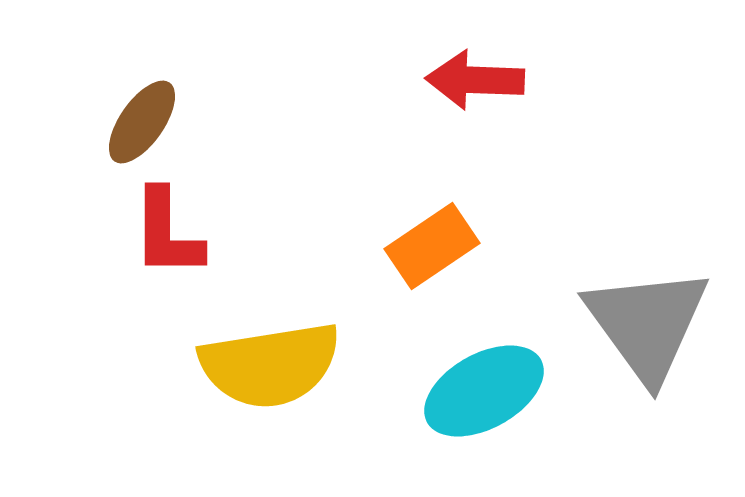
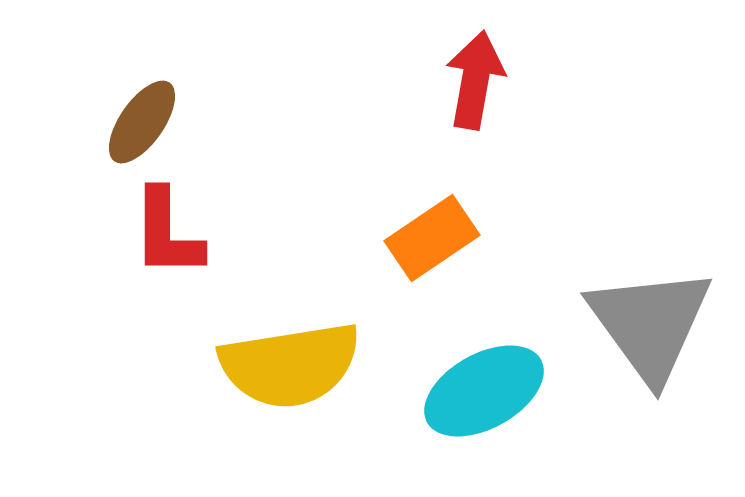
red arrow: rotated 98 degrees clockwise
orange rectangle: moved 8 px up
gray triangle: moved 3 px right
yellow semicircle: moved 20 px right
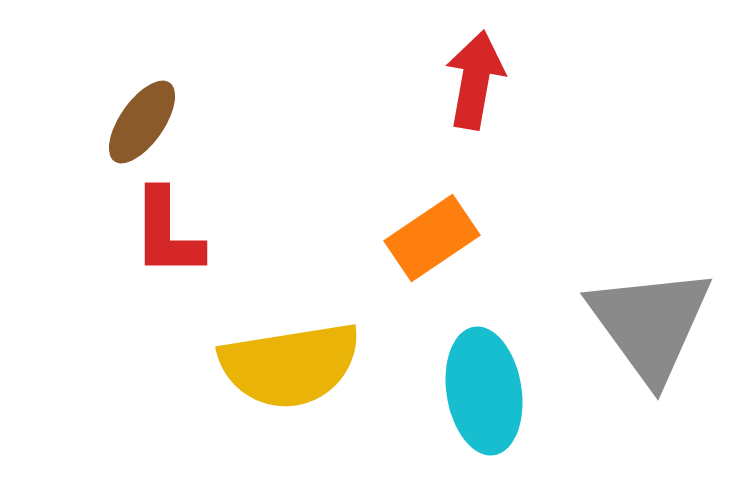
cyan ellipse: rotated 70 degrees counterclockwise
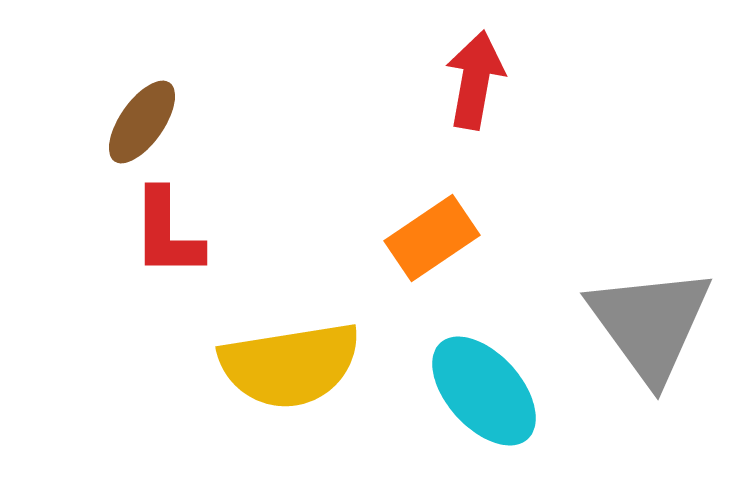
cyan ellipse: rotated 33 degrees counterclockwise
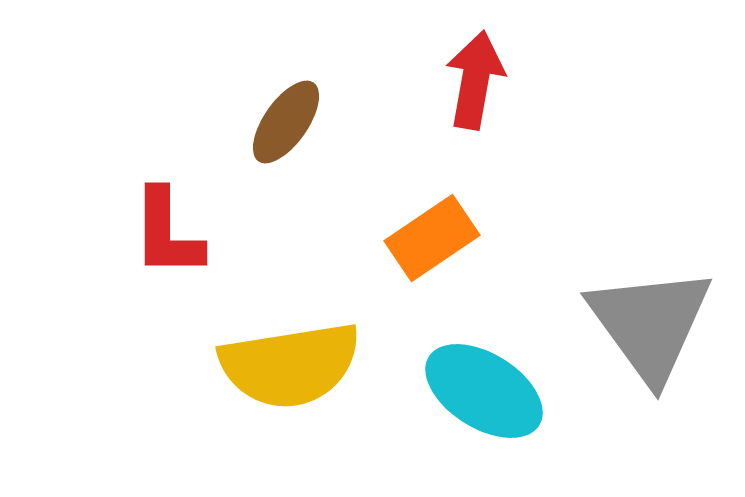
brown ellipse: moved 144 px right
cyan ellipse: rotated 16 degrees counterclockwise
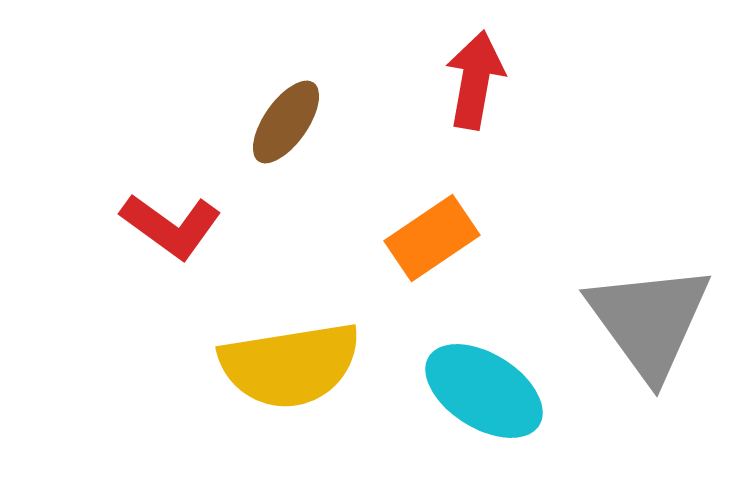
red L-shape: moved 4 px right, 7 px up; rotated 54 degrees counterclockwise
gray triangle: moved 1 px left, 3 px up
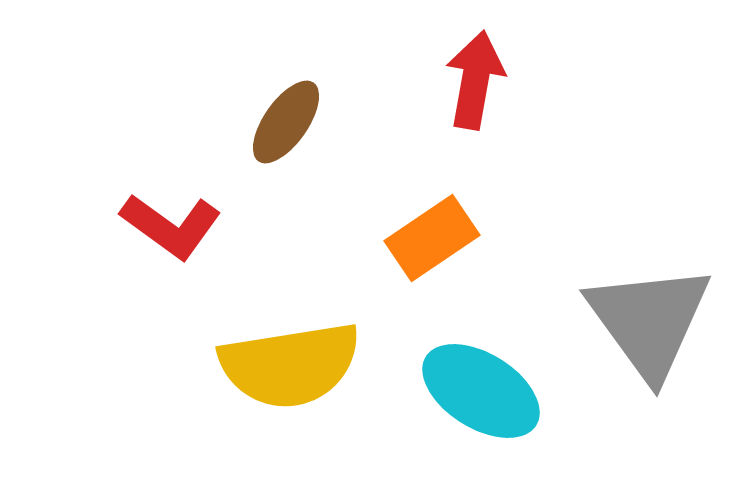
cyan ellipse: moved 3 px left
